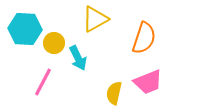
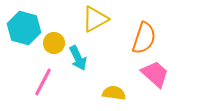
cyan hexagon: moved 1 px left, 1 px up; rotated 12 degrees clockwise
pink trapezoid: moved 7 px right, 8 px up; rotated 116 degrees counterclockwise
yellow semicircle: rotated 85 degrees clockwise
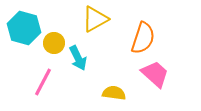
orange semicircle: moved 1 px left
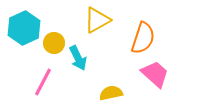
yellow triangle: moved 2 px right, 1 px down
cyan hexagon: rotated 20 degrees clockwise
yellow semicircle: moved 3 px left; rotated 20 degrees counterclockwise
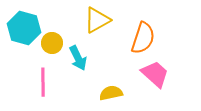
cyan hexagon: rotated 20 degrees counterclockwise
yellow circle: moved 2 px left
pink line: rotated 28 degrees counterclockwise
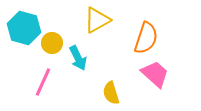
orange semicircle: moved 3 px right
pink line: rotated 24 degrees clockwise
yellow semicircle: rotated 95 degrees counterclockwise
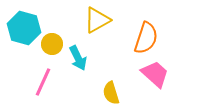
yellow circle: moved 1 px down
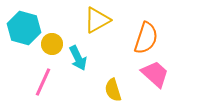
yellow semicircle: moved 2 px right, 3 px up
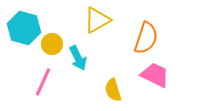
pink trapezoid: moved 1 px down; rotated 16 degrees counterclockwise
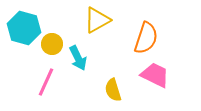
pink line: moved 3 px right
